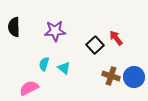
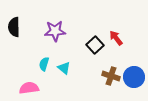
pink semicircle: rotated 18 degrees clockwise
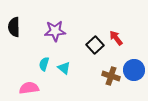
blue circle: moved 7 px up
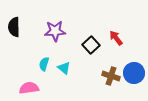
black square: moved 4 px left
blue circle: moved 3 px down
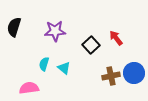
black semicircle: rotated 18 degrees clockwise
brown cross: rotated 30 degrees counterclockwise
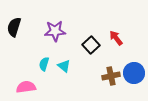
cyan triangle: moved 2 px up
pink semicircle: moved 3 px left, 1 px up
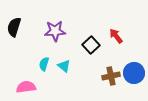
red arrow: moved 2 px up
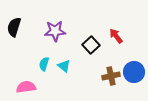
blue circle: moved 1 px up
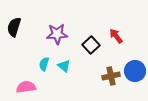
purple star: moved 2 px right, 3 px down
blue circle: moved 1 px right, 1 px up
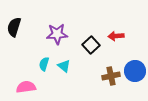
red arrow: rotated 56 degrees counterclockwise
